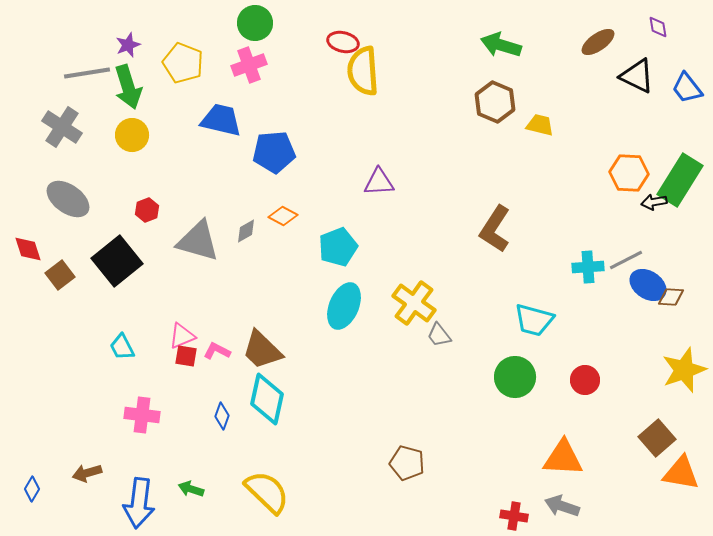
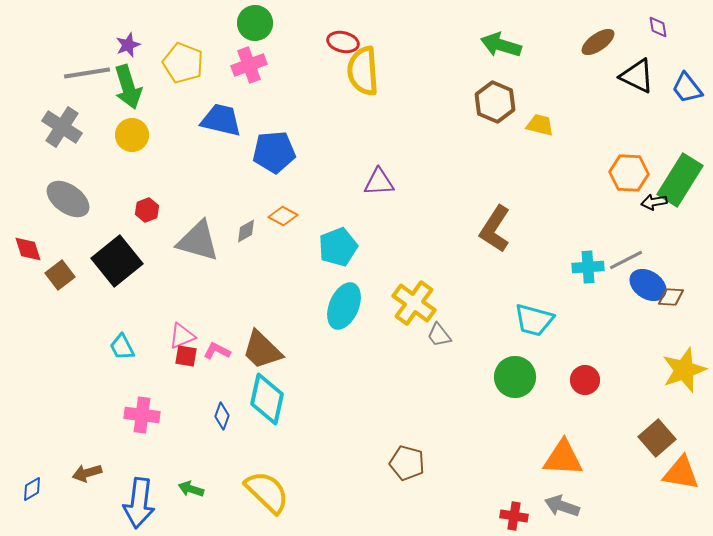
blue diamond at (32, 489): rotated 30 degrees clockwise
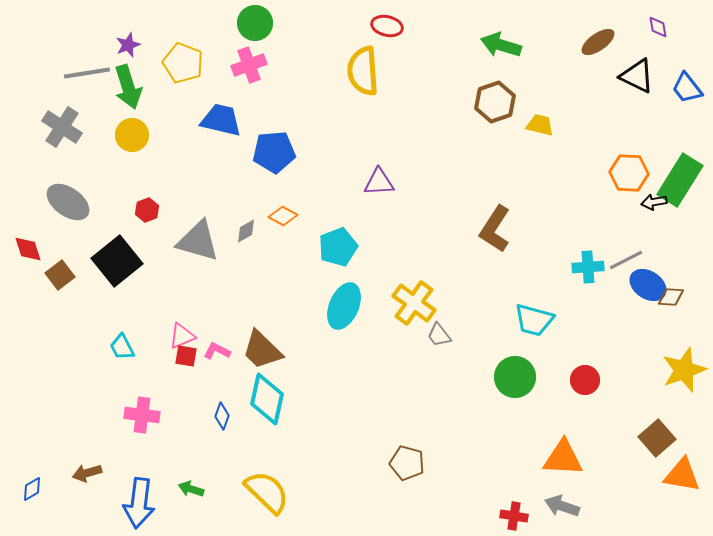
red ellipse at (343, 42): moved 44 px right, 16 px up
brown hexagon at (495, 102): rotated 18 degrees clockwise
gray ellipse at (68, 199): moved 3 px down
orange triangle at (681, 473): moved 1 px right, 2 px down
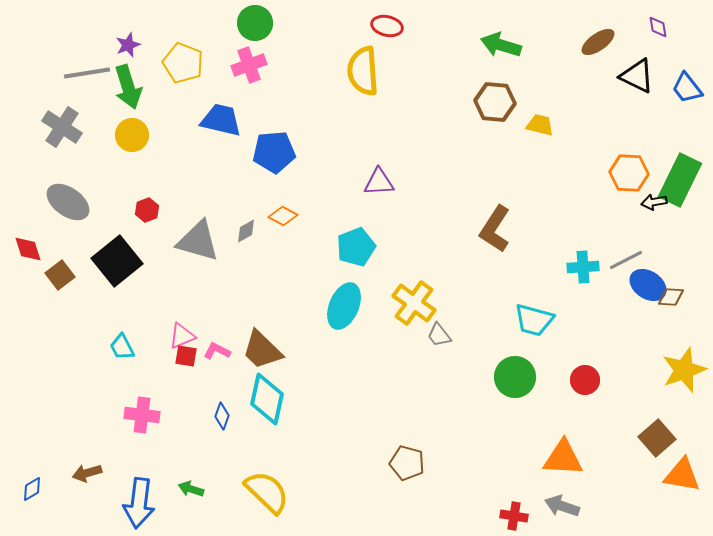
brown hexagon at (495, 102): rotated 24 degrees clockwise
green rectangle at (680, 180): rotated 6 degrees counterclockwise
cyan pentagon at (338, 247): moved 18 px right
cyan cross at (588, 267): moved 5 px left
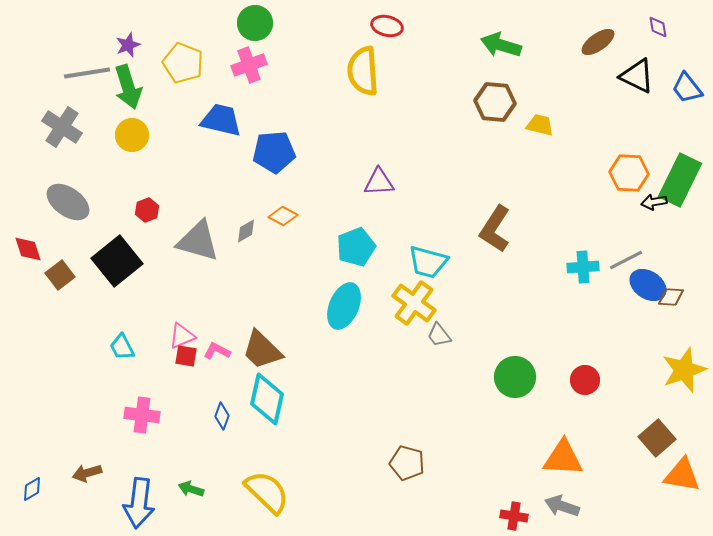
cyan trapezoid at (534, 320): moved 106 px left, 58 px up
